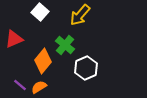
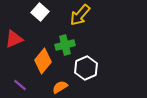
green cross: rotated 36 degrees clockwise
orange semicircle: moved 21 px right
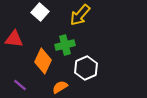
red triangle: rotated 30 degrees clockwise
orange diamond: rotated 15 degrees counterclockwise
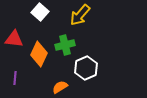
orange diamond: moved 4 px left, 7 px up
purple line: moved 5 px left, 7 px up; rotated 56 degrees clockwise
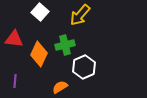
white hexagon: moved 2 px left, 1 px up
purple line: moved 3 px down
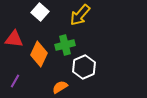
purple line: rotated 24 degrees clockwise
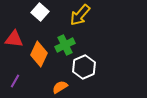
green cross: rotated 12 degrees counterclockwise
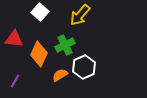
orange semicircle: moved 12 px up
